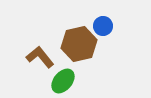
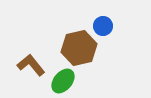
brown hexagon: moved 4 px down
brown L-shape: moved 9 px left, 8 px down
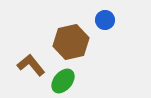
blue circle: moved 2 px right, 6 px up
brown hexagon: moved 8 px left, 6 px up
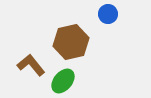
blue circle: moved 3 px right, 6 px up
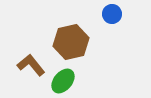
blue circle: moved 4 px right
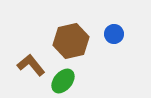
blue circle: moved 2 px right, 20 px down
brown hexagon: moved 1 px up
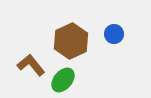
brown hexagon: rotated 12 degrees counterclockwise
green ellipse: moved 1 px up
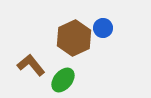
blue circle: moved 11 px left, 6 px up
brown hexagon: moved 3 px right, 3 px up
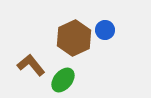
blue circle: moved 2 px right, 2 px down
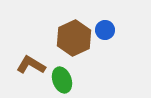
brown L-shape: rotated 20 degrees counterclockwise
green ellipse: moved 1 px left; rotated 60 degrees counterclockwise
